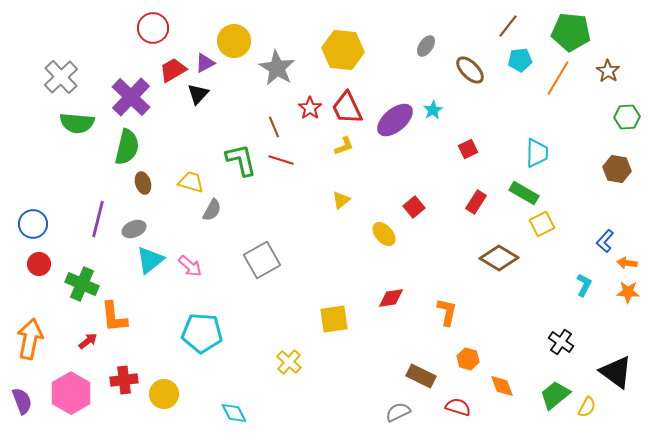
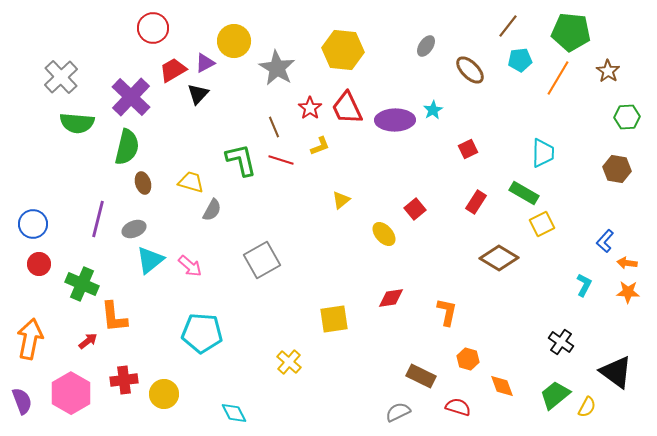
purple ellipse at (395, 120): rotated 39 degrees clockwise
yellow L-shape at (344, 146): moved 24 px left
cyan trapezoid at (537, 153): moved 6 px right
red square at (414, 207): moved 1 px right, 2 px down
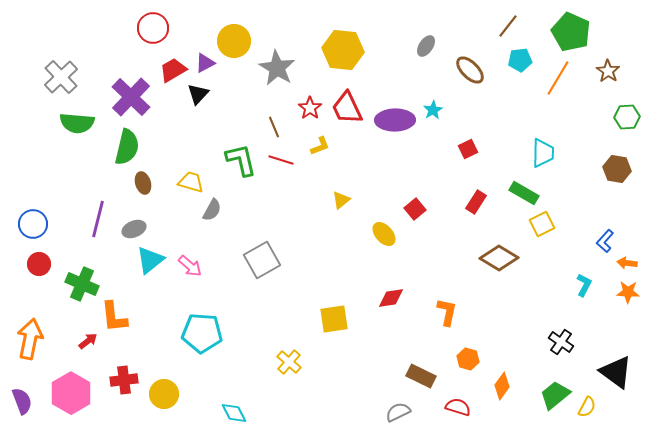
green pentagon at (571, 32): rotated 18 degrees clockwise
orange diamond at (502, 386): rotated 56 degrees clockwise
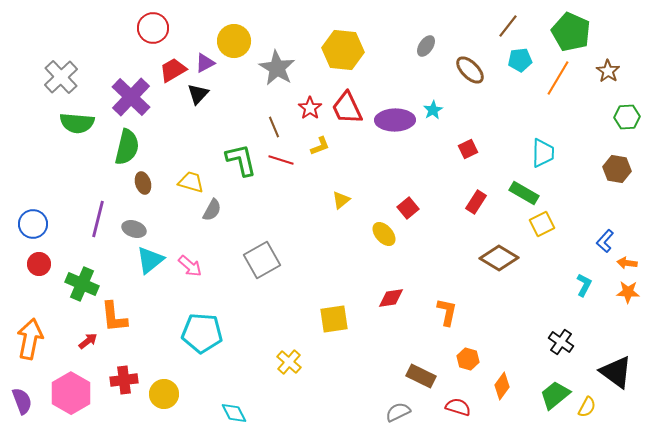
red square at (415, 209): moved 7 px left, 1 px up
gray ellipse at (134, 229): rotated 40 degrees clockwise
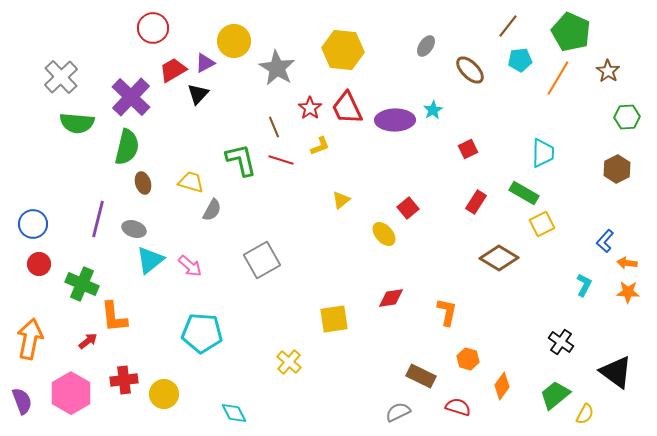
brown hexagon at (617, 169): rotated 24 degrees clockwise
yellow semicircle at (587, 407): moved 2 px left, 7 px down
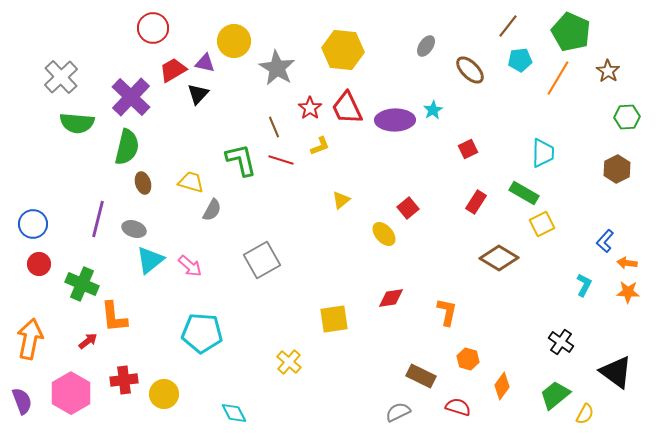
purple triangle at (205, 63): rotated 40 degrees clockwise
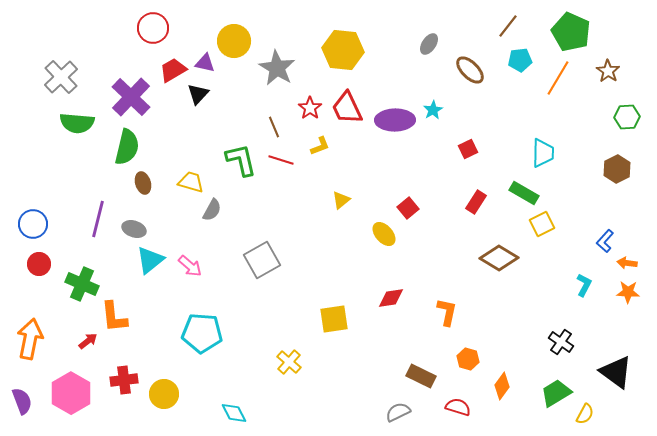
gray ellipse at (426, 46): moved 3 px right, 2 px up
green trapezoid at (555, 395): moved 1 px right, 2 px up; rotated 8 degrees clockwise
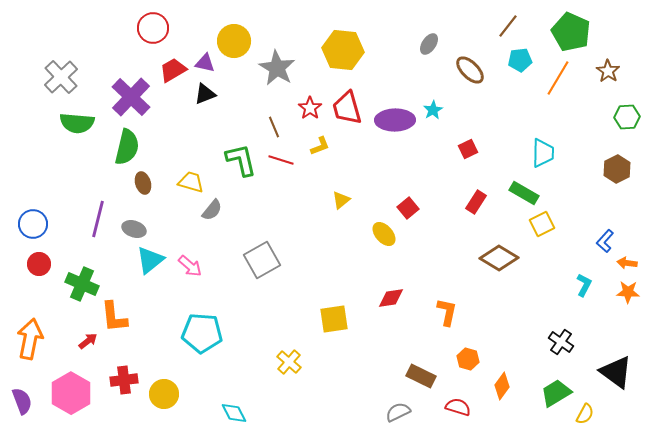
black triangle at (198, 94): moved 7 px right; rotated 25 degrees clockwise
red trapezoid at (347, 108): rotated 9 degrees clockwise
gray semicircle at (212, 210): rotated 10 degrees clockwise
